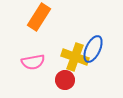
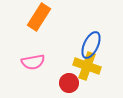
blue ellipse: moved 2 px left, 4 px up
yellow cross: moved 12 px right, 9 px down
red circle: moved 4 px right, 3 px down
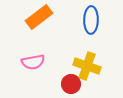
orange rectangle: rotated 20 degrees clockwise
blue ellipse: moved 25 px up; rotated 24 degrees counterclockwise
red circle: moved 2 px right, 1 px down
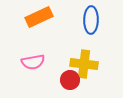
orange rectangle: rotated 12 degrees clockwise
yellow cross: moved 3 px left, 2 px up; rotated 12 degrees counterclockwise
red circle: moved 1 px left, 4 px up
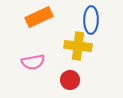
yellow cross: moved 6 px left, 18 px up
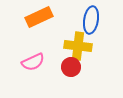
blue ellipse: rotated 8 degrees clockwise
pink semicircle: rotated 15 degrees counterclockwise
red circle: moved 1 px right, 13 px up
